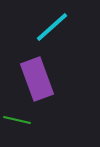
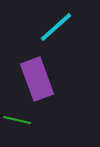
cyan line: moved 4 px right
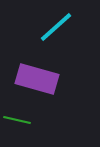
purple rectangle: rotated 54 degrees counterclockwise
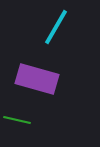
cyan line: rotated 18 degrees counterclockwise
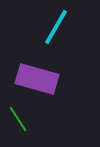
green line: moved 1 px right, 1 px up; rotated 44 degrees clockwise
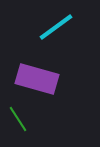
cyan line: rotated 24 degrees clockwise
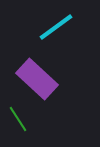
purple rectangle: rotated 27 degrees clockwise
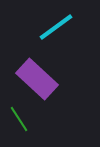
green line: moved 1 px right
